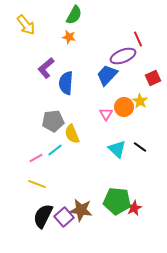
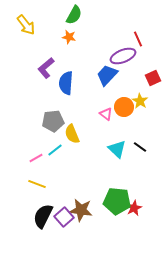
pink triangle: rotated 24 degrees counterclockwise
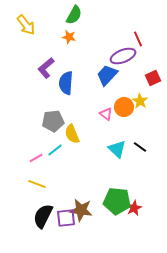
purple square: moved 2 px right, 1 px down; rotated 36 degrees clockwise
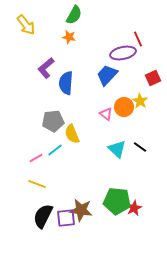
purple ellipse: moved 3 px up; rotated 10 degrees clockwise
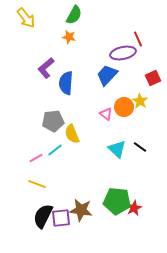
yellow arrow: moved 7 px up
purple square: moved 5 px left
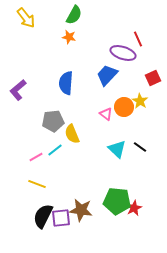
purple ellipse: rotated 30 degrees clockwise
purple L-shape: moved 28 px left, 22 px down
pink line: moved 1 px up
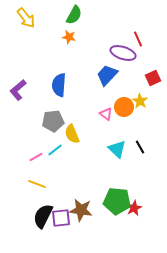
blue semicircle: moved 7 px left, 2 px down
black line: rotated 24 degrees clockwise
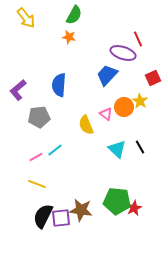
gray pentagon: moved 14 px left, 4 px up
yellow semicircle: moved 14 px right, 9 px up
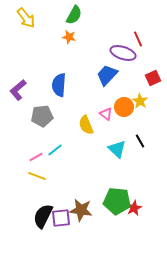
gray pentagon: moved 3 px right, 1 px up
black line: moved 6 px up
yellow line: moved 8 px up
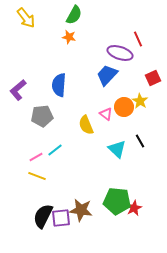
purple ellipse: moved 3 px left
